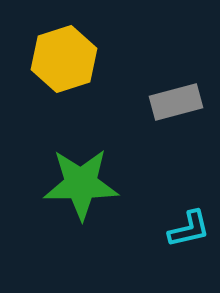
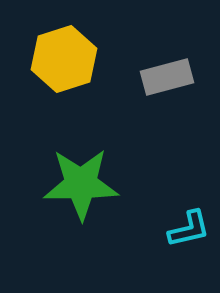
gray rectangle: moved 9 px left, 25 px up
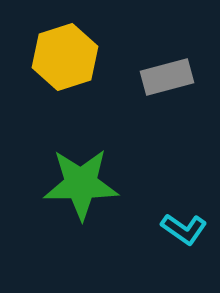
yellow hexagon: moved 1 px right, 2 px up
cyan L-shape: moved 5 px left; rotated 48 degrees clockwise
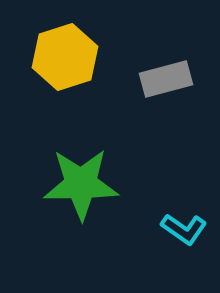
gray rectangle: moved 1 px left, 2 px down
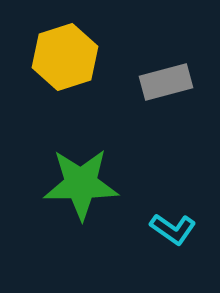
gray rectangle: moved 3 px down
cyan L-shape: moved 11 px left
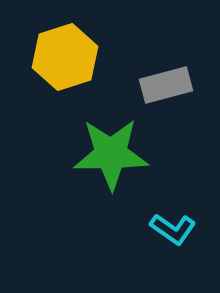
gray rectangle: moved 3 px down
green star: moved 30 px right, 30 px up
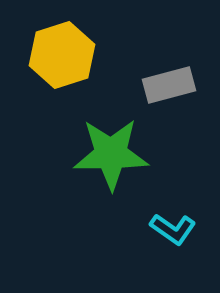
yellow hexagon: moved 3 px left, 2 px up
gray rectangle: moved 3 px right
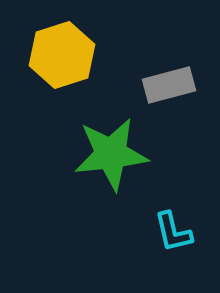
green star: rotated 6 degrees counterclockwise
cyan L-shape: moved 3 px down; rotated 42 degrees clockwise
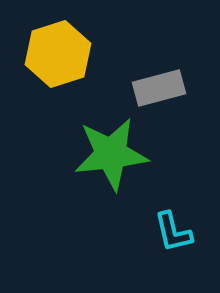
yellow hexagon: moved 4 px left, 1 px up
gray rectangle: moved 10 px left, 3 px down
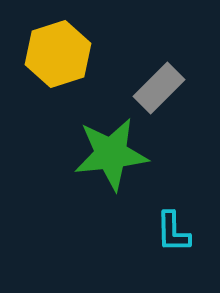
gray rectangle: rotated 30 degrees counterclockwise
cyan L-shape: rotated 12 degrees clockwise
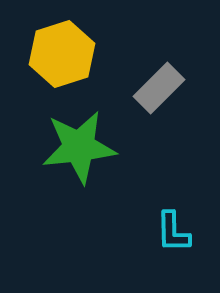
yellow hexagon: moved 4 px right
green star: moved 32 px left, 7 px up
